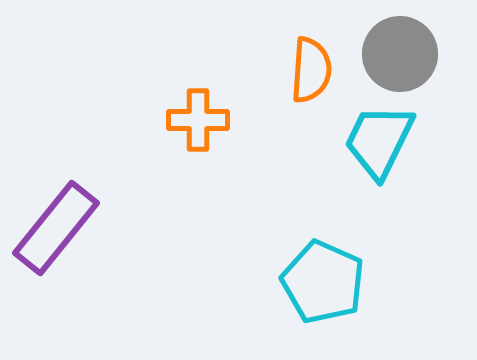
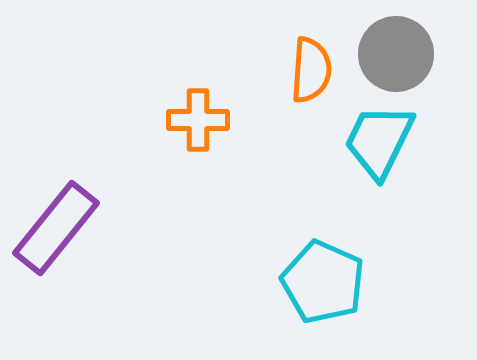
gray circle: moved 4 px left
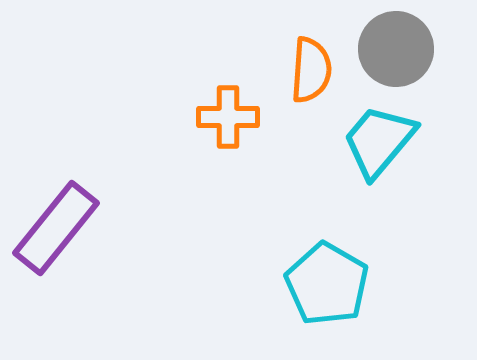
gray circle: moved 5 px up
orange cross: moved 30 px right, 3 px up
cyan trapezoid: rotated 14 degrees clockwise
cyan pentagon: moved 4 px right, 2 px down; rotated 6 degrees clockwise
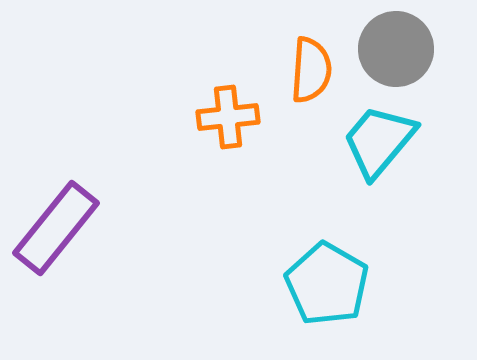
orange cross: rotated 6 degrees counterclockwise
